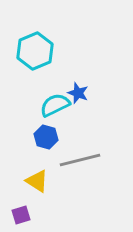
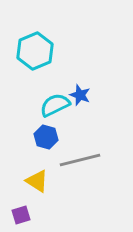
blue star: moved 2 px right, 2 px down
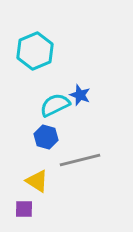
purple square: moved 3 px right, 6 px up; rotated 18 degrees clockwise
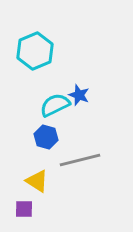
blue star: moved 1 px left
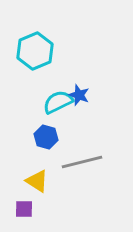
cyan semicircle: moved 3 px right, 3 px up
gray line: moved 2 px right, 2 px down
